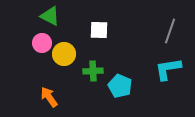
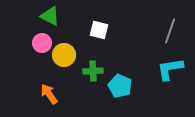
white square: rotated 12 degrees clockwise
yellow circle: moved 1 px down
cyan L-shape: moved 2 px right
orange arrow: moved 3 px up
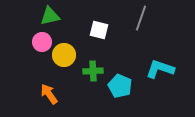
green triangle: rotated 40 degrees counterclockwise
gray line: moved 29 px left, 13 px up
pink circle: moved 1 px up
cyan L-shape: moved 10 px left; rotated 28 degrees clockwise
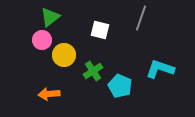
green triangle: moved 1 px down; rotated 25 degrees counterclockwise
white square: moved 1 px right
pink circle: moved 2 px up
green cross: rotated 30 degrees counterclockwise
orange arrow: rotated 60 degrees counterclockwise
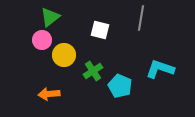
gray line: rotated 10 degrees counterclockwise
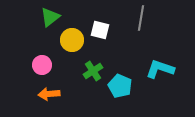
pink circle: moved 25 px down
yellow circle: moved 8 px right, 15 px up
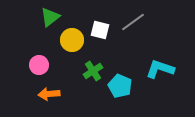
gray line: moved 8 px left, 4 px down; rotated 45 degrees clockwise
pink circle: moved 3 px left
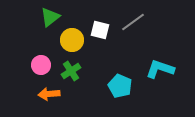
pink circle: moved 2 px right
green cross: moved 22 px left
